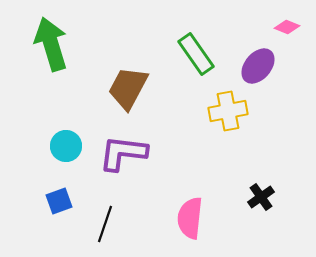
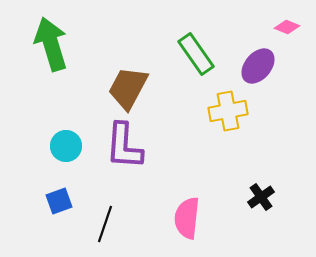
purple L-shape: moved 1 px right, 7 px up; rotated 93 degrees counterclockwise
pink semicircle: moved 3 px left
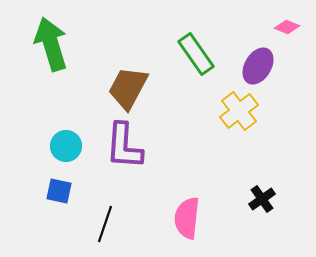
purple ellipse: rotated 9 degrees counterclockwise
yellow cross: moved 11 px right; rotated 27 degrees counterclockwise
black cross: moved 1 px right, 2 px down
blue square: moved 10 px up; rotated 32 degrees clockwise
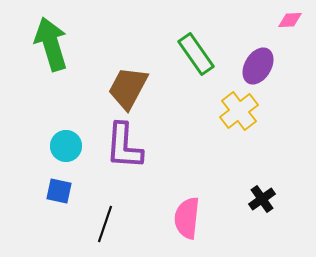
pink diamond: moved 3 px right, 7 px up; rotated 25 degrees counterclockwise
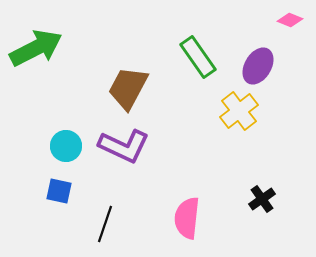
pink diamond: rotated 25 degrees clockwise
green arrow: moved 15 px left, 4 px down; rotated 80 degrees clockwise
green rectangle: moved 2 px right, 3 px down
purple L-shape: rotated 69 degrees counterclockwise
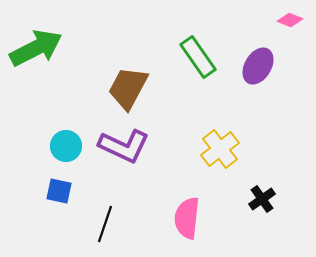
yellow cross: moved 19 px left, 38 px down
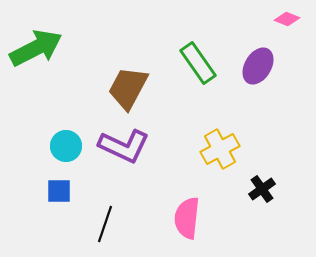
pink diamond: moved 3 px left, 1 px up
green rectangle: moved 6 px down
yellow cross: rotated 9 degrees clockwise
blue square: rotated 12 degrees counterclockwise
black cross: moved 10 px up
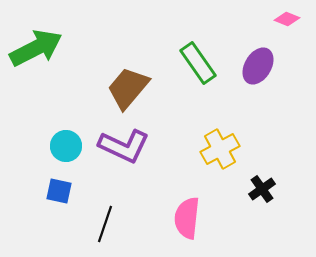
brown trapezoid: rotated 12 degrees clockwise
blue square: rotated 12 degrees clockwise
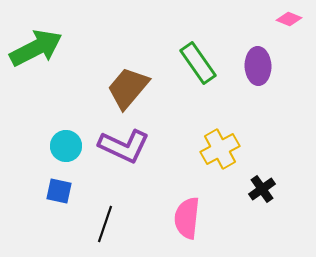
pink diamond: moved 2 px right
purple ellipse: rotated 33 degrees counterclockwise
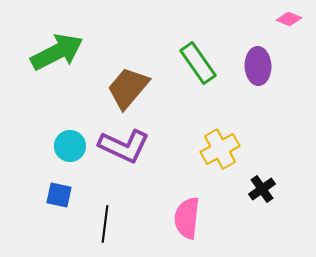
green arrow: moved 21 px right, 4 px down
cyan circle: moved 4 px right
blue square: moved 4 px down
black line: rotated 12 degrees counterclockwise
